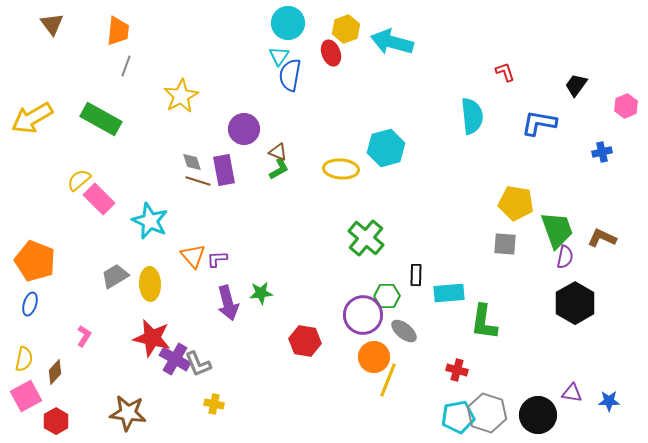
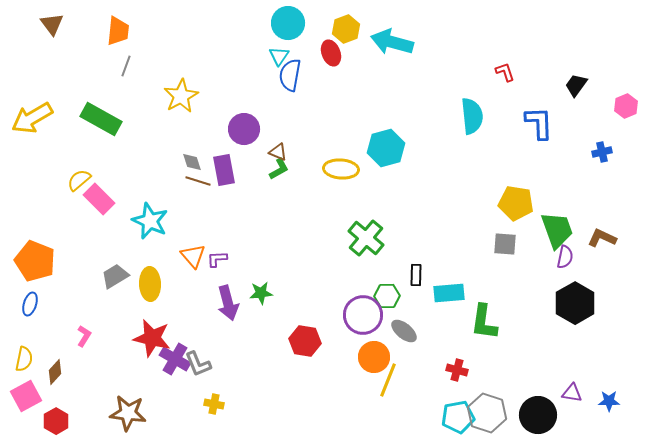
blue L-shape at (539, 123): rotated 78 degrees clockwise
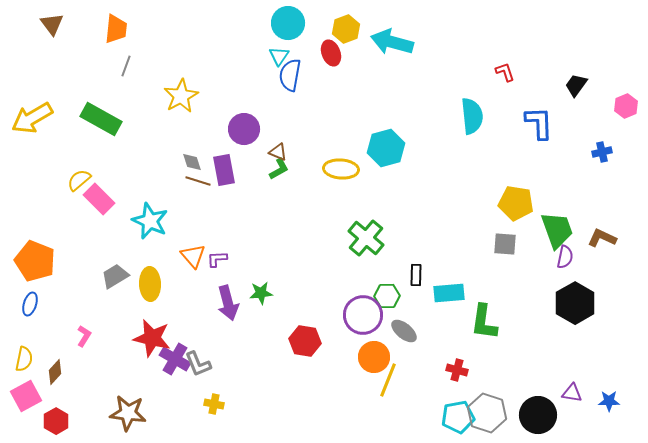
orange trapezoid at (118, 31): moved 2 px left, 2 px up
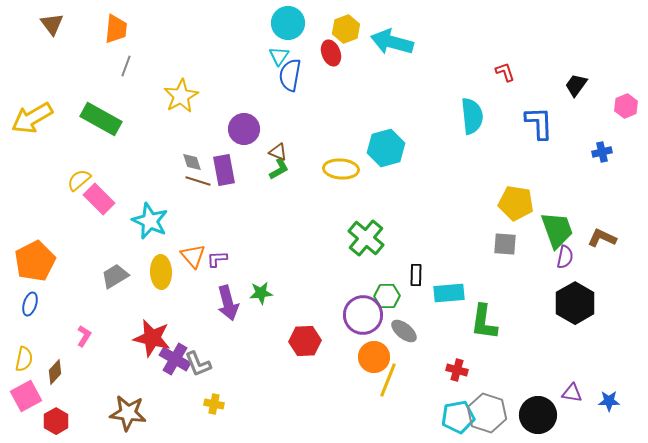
orange pentagon at (35, 261): rotated 24 degrees clockwise
yellow ellipse at (150, 284): moved 11 px right, 12 px up
red hexagon at (305, 341): rotated 12 degrees counterclockwise
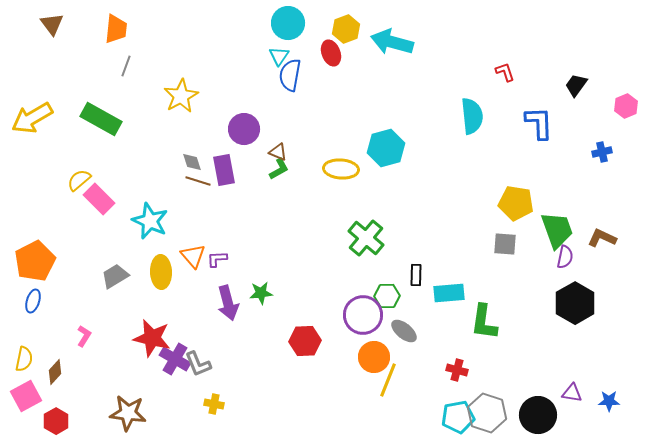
blue ellipse at (30, 304): moved 3 px right, 3 px up
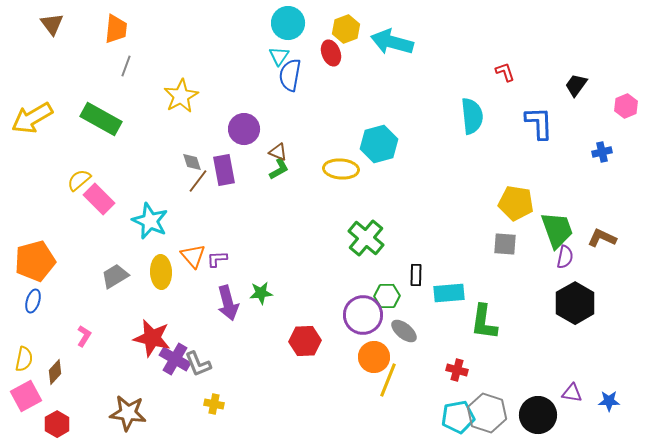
cyan hexagon at (386, 148): moved 7 px left, 4 px up
brown line at (198, 181): rotated 70 degrees counterclockwise
orange pentagon at (35, 261): rotated 12 degrees clockwise
red hexagon at (56, 421): moved 1 px right, 3 px down
